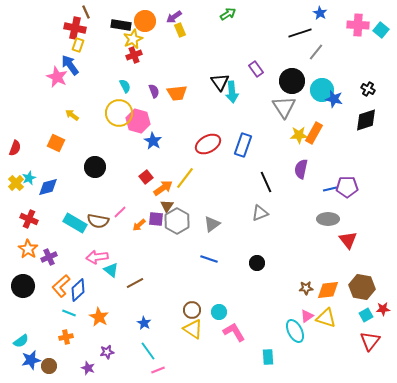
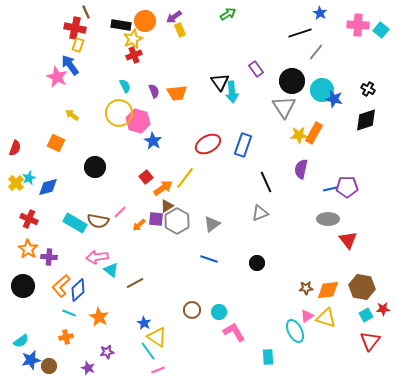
brown triangle at (167, 206): rotated 24 degrees clockwise
purple cross at (49, 257): rotated 28 degrees clockwise
yellow triangle at (193, 329): moved 36 px left, 8 px down
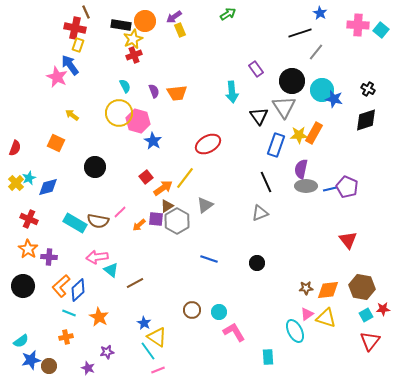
black triangle at (220, 82): moved 39 px right, 34 px down
blue rectangle at (243, 145): moved 33 px right
purple pentagon at (347, 187): rotated 25 degrees clockwise
gray ellipse at (328, 219): moved 22 px left, 33 px up
gray triangle at (212, 224): moved 7 px left, 19 px up
pink triangle at (307, 316): moved 2 px up
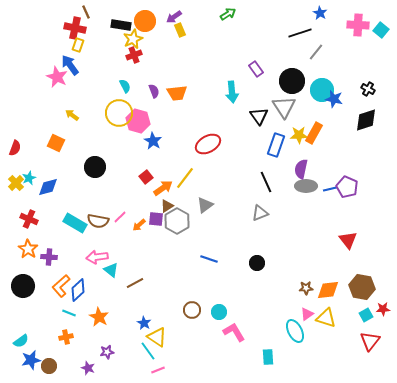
pink line at (120, 212): moved 5 px down
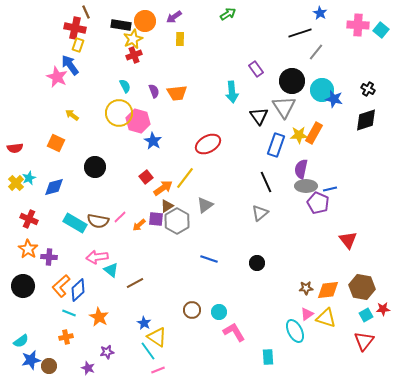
yellow rectangle at (180, 30): moved 9 px down; rotated 24 degrees clockwise
red semicircle at (15, 148): rotated 63 degrees clockwise
blue diamond at (48, 187): moved 6 px right
purple pentagon at (347, 187): moved 29 px left, 16 px down
gray triangle at (260, 213): rotated 18 degrees counterclockwise
red triangle at (370, 341): moved 6 px left
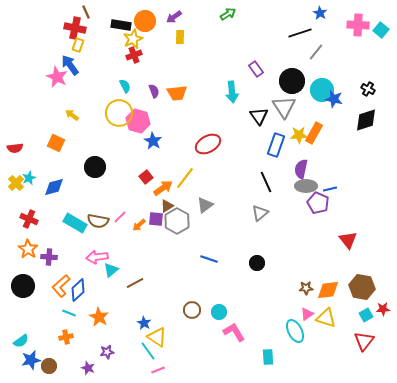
yellow rectangle at (180, 39): moved 2 px up
cyan triangle at (111, 270): rotated 42 degrees clockwise
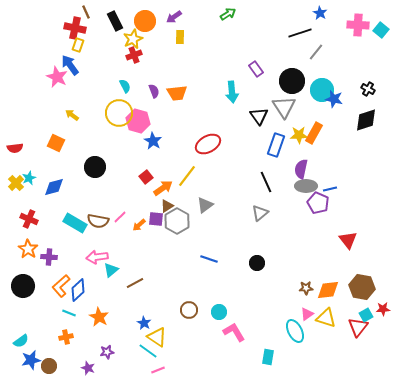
black rectangle at (121, 25): moved 6 px left, 4 px up; rotated 54 degrees clockwise
yellow line at (185, 178): moved 2 px right, 2 px up
brown circle at (192, 310): moved 3 px left
red triangle at (364, 341): moved 6 px left, 14 px up
cyan line at (148, 351): rotated 18 degrees counterclockwise
cyan rectangle at (268, 357): rotated 14 degrees clockwise
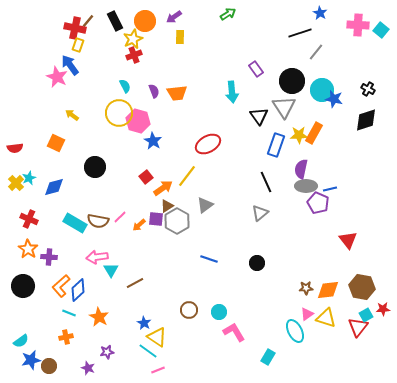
brown line at (86, 12): moved 2 px right, 9 px down; rotated 64 degrees clockwise
cyan triangle at (111, 270): rotated 21 degrees counterclockwise
cyan rectangle at (268, 357): rotated 21 degrees clockwise
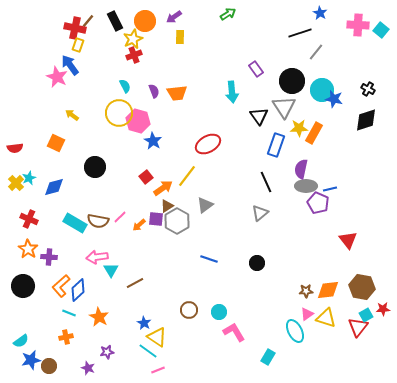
yellow star at (299, 135): moved 7 px up
brown star at (306, 288): moved 3 px down
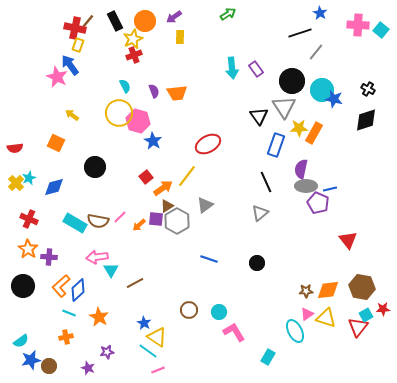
cyan arrow at (232, 92): moved 24 px up
